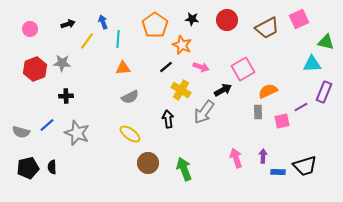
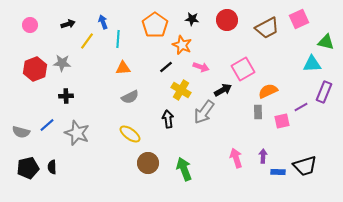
pink circle at (30, 29): moved 4 px up
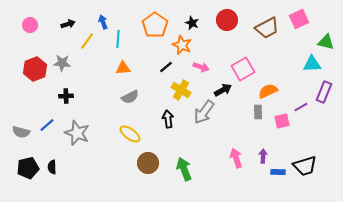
black star at (192, 19): moved 4 px down; rotated 16 degrees clockwise
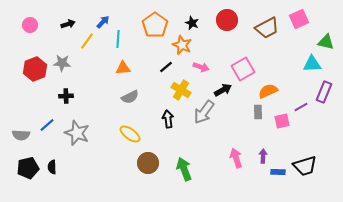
blue arrow at (103, 22): rotated 64 degrees clockwise
gray semicircle at (21, 132): moved 3 px down; rotated 12 degrees counterclockwise
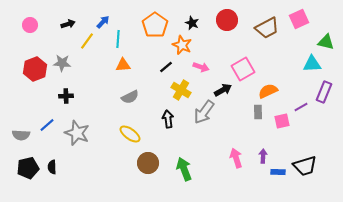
orange triangle at (123, 68): moved 3 px up
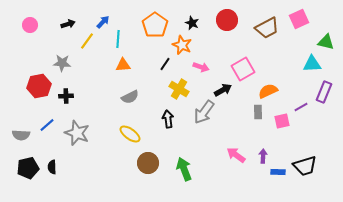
black line at (166, 67): moved 1 px left, 3 px up; rotated 16 degrees counterclockwise
red hexagon at (35, 69): moved 4 px right, 17 px down; rotated 10 degrees clockwise
yellow cross at (181, 90): moved 2 px left, 1 px up
pink arrow at (236, 158): moved 3 px up; rotated 36 degrees counterclockwise
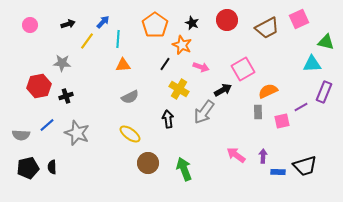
black cross at (66, 96): rotated 16 degrees counterclockwise
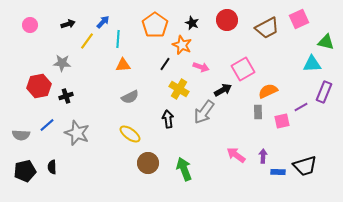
black pentagon at (28, 168): moved 3 px left, 3 px down
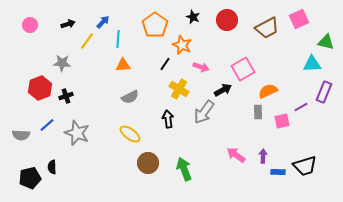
black star at (192, 23): moved 1 px right, 6 px up
red hexagon at (39, 86): moved 1 px right, 2 px down; rotated 10 degrees counterclockwise
black pentagon at (25, 171): moved 5 px right, 7 px down
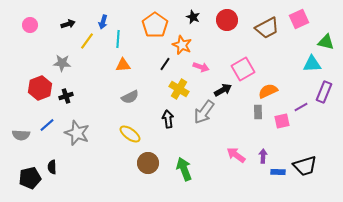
blue arrow at (103, 22): rotated 152 degrees clockwise
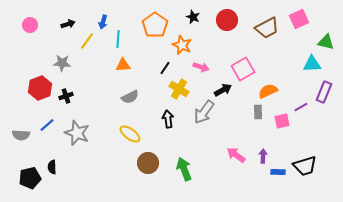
black line at (165, 64): moved 4 px down
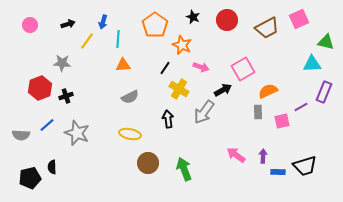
yellow ellipse at (130, 134): rotated 25 degrees counterclockwise
